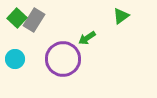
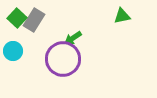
green triangle: moved 1 px right; rotated 24 degrees clockwise
green arrow: moved 14 px left
cyan circle: moved 2 px left, 8 px up
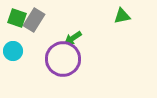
green square: rotated 24 degrees counterclockwise
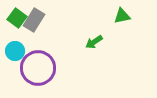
green square: rotated 18 degrees clockwise
green arrow: moved 21 px right, 4 px down
cyan circle: moved 2 px right
purple circle: moved 25 px left, 9 px down
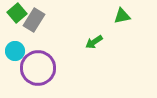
green square: moved 5 px up; rotated 12 degrees clockwise
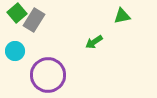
purple circle: moved 10 px right, 7 px down
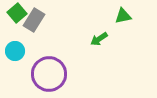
green triangle: moved 1 px right
green arrow: moved 5 px right, 3 px up
purple circle: moved 1 px right, 1 px up
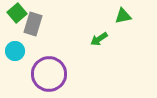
gray rectangle: moved 1 px left, 4 px down; rotated 15 degrees counterclockwise
